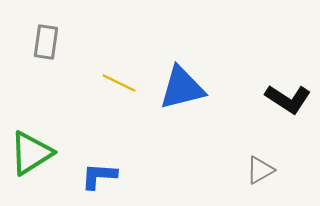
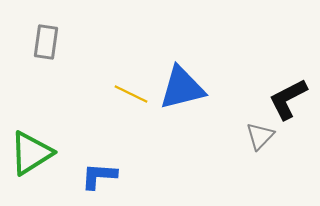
yellow line: moved 12 px right, 11 px down
black L-shape: rotated 120 degrees clockwise
gray triangle: moved 34 px up; rotated 16 degrees counterclockwise
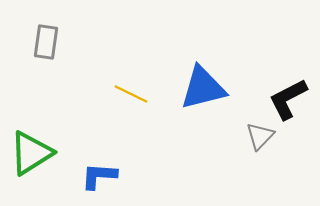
blue triangle: moved 21 px right
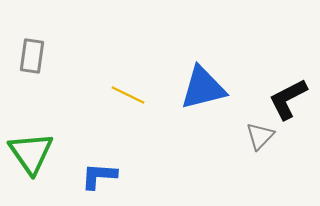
gray rectangle: moved 14 px left, 14 px down
yellow line: moved 3 px left, 1 px down
green triangle: rotated 33 degrees counterclockwise
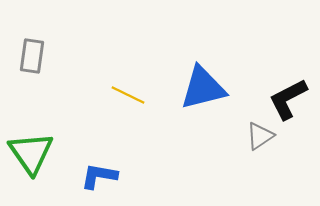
gray triangle: rotated 12 degrees clockwise
blue L-shape: rotated 6 degrees clockwise
